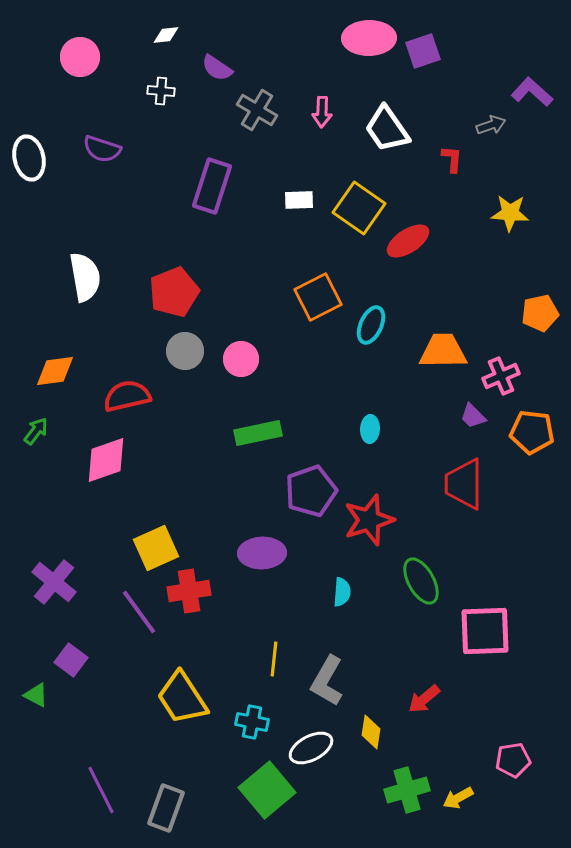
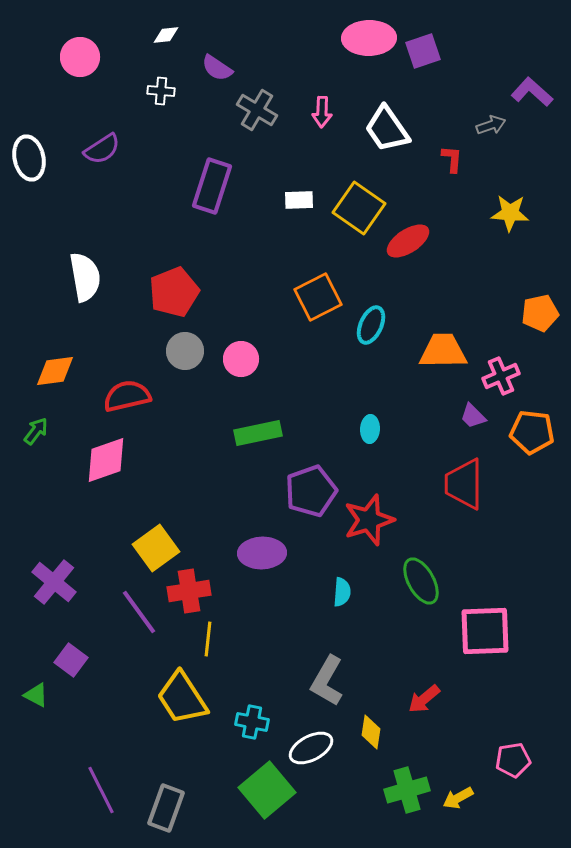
purple semicircle at (102, 149): rotated 51 degrees counterclockwise
yellow square at (156, 548): rotated 12 degrees counterclockwise
yellow line at (274, 659): moved 66 px left, 20 px up
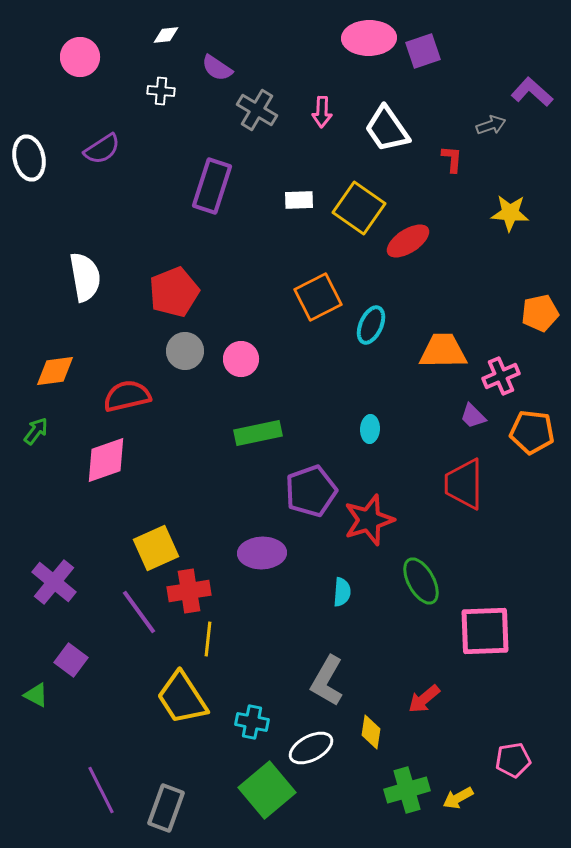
yellow square at (156, 548): rotated 12 degrees clockwise
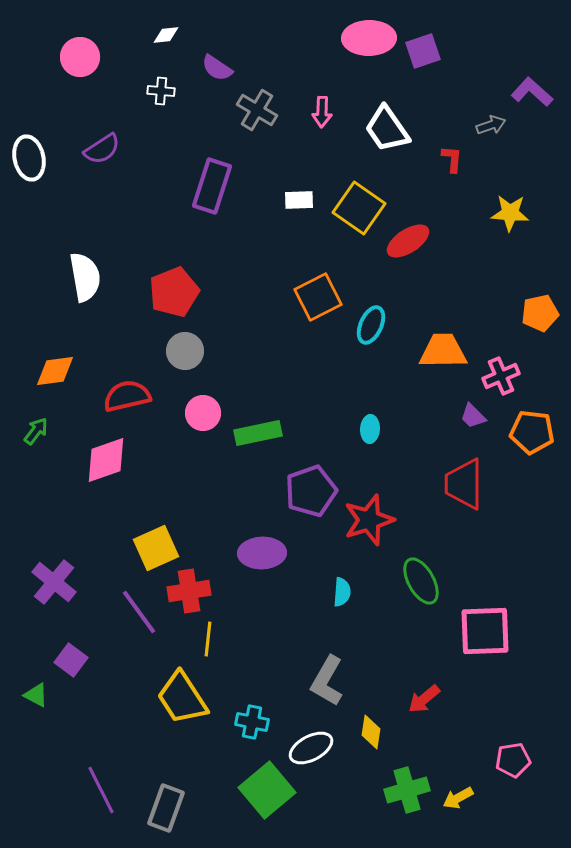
pink circle at (241, 359): moved 38 px left, 54 px down
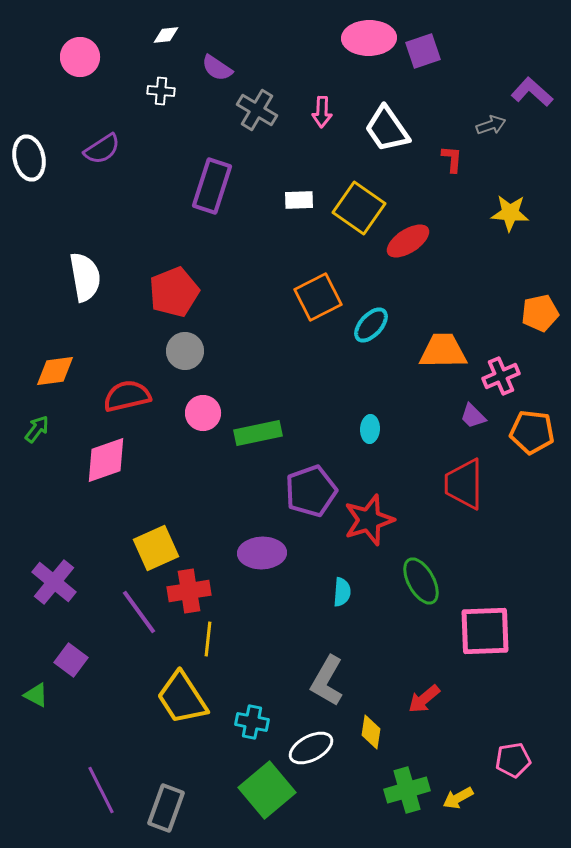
cyan ellipse at (371, 325): rotated 18 degrees clockwise
green arrow at (36, 431): moved 1 px right, 2 px up
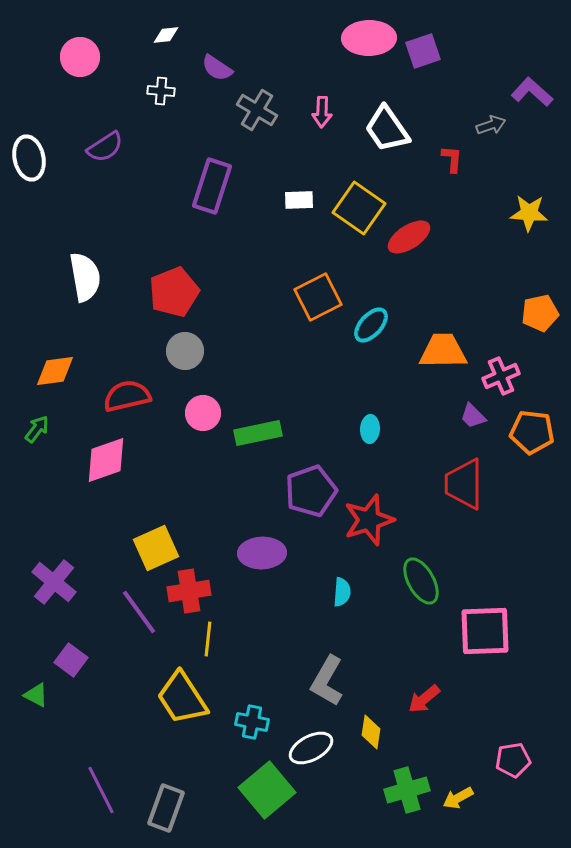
purple semicircle at (102, 149): moved 3 px right, 2 px up
yellow star at (510, 213): moved 19 px right
red ellipse at (408, 241): moved 1 px right, 4 px up
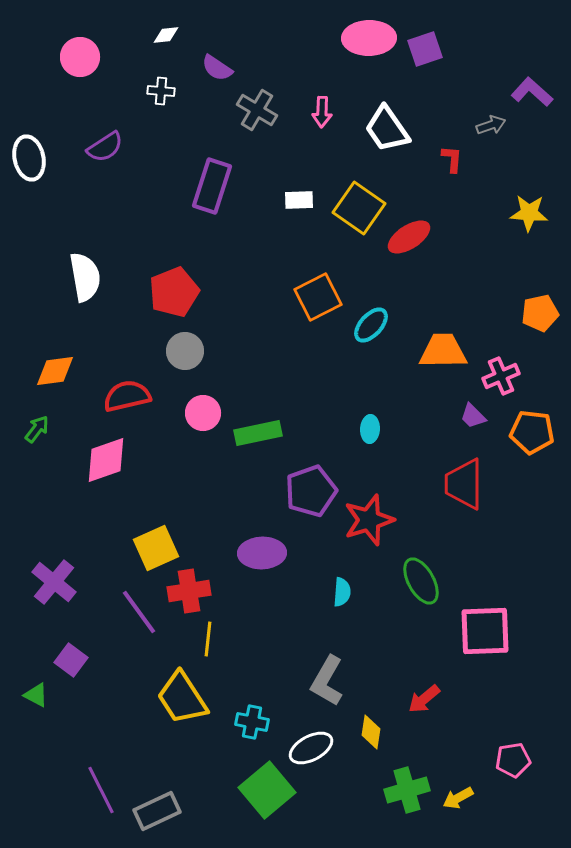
purple square at (423, 51): moved 2 px right, 2 px up
gray rectangle at (166, 808): moved 9 px left, 3 px down; rotated 45 degrees clockwise
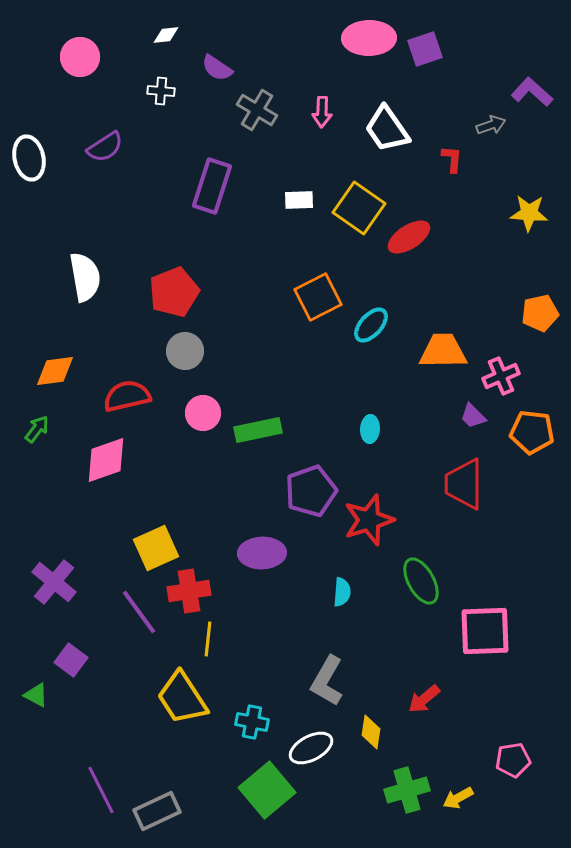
green rectangle at (258, 433): moved 3 px up
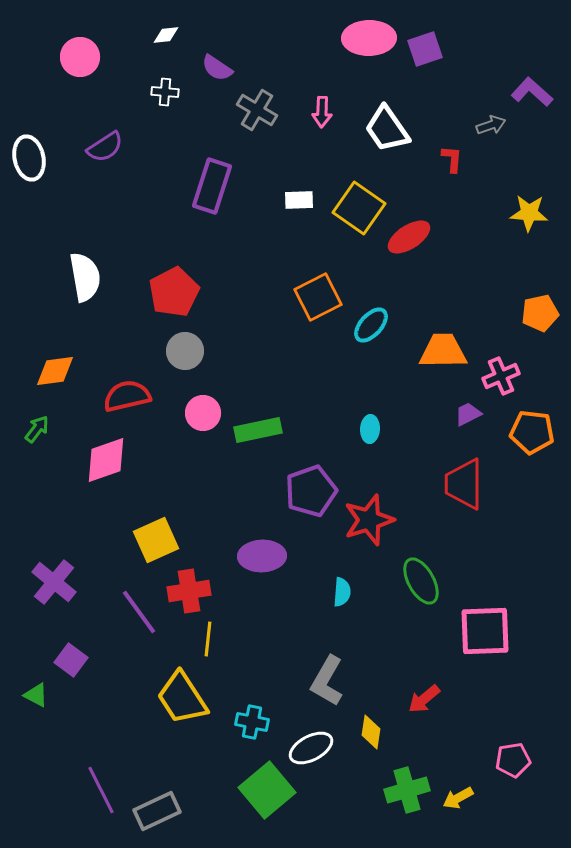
white cross at (161, 91): moved 4 px right, 1 px down
red pentagon at (174, 292): rotated 6 degrees counterclockwise
purple trapezoid at (473, 416): moved 5 px left, 2 px up; rotated 108 degrees clockwise
yellow square at (156, 548): moved 8 px up
purple ellipse at (262, 553): moved 3 px down
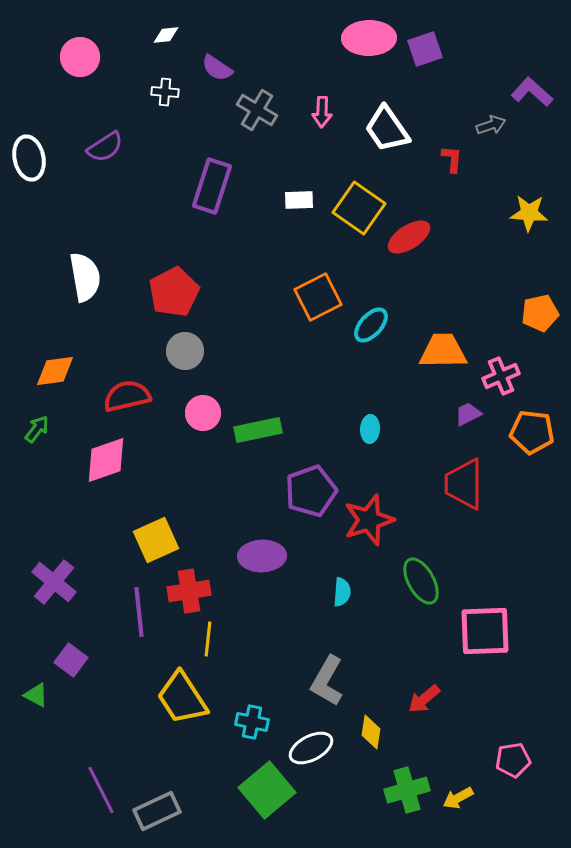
purple line at (139, 612): rotated 30 degrees clockwise
